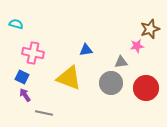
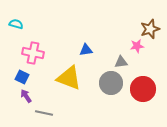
red circle: moved 3 px left, 1 px down
purple arrow: moved 1 px right, 1 px down
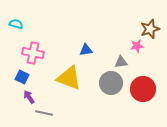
purple arrow: moved 3 px right, 1 px down
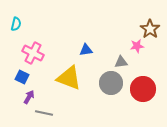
cyan semicircle: rotated 88 degrees clockwise
brown star: rotated 18 degrees counterclockwise
pink cross: rotated 15 degrees clockwise
purple arrow: rotated 64 degrees clockwise
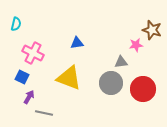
brown star: moved 2 px right, 1 px down; rotated 18 degrees counterclockwise
pink star: moved 1 px left, 1 px up
blue triangle: moved 9 px left, 7 px up
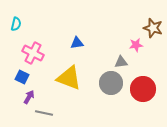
brown star: moved 1 px right, 2 px up
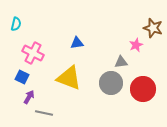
pink star: rotated 16 degrees counterclockwise
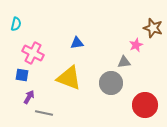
gray triangle: moved 3 px right
blue square: moved 2 px up; rotated 16 degrees counterclockwise
red circle: moved 2 px right, 16 px down
